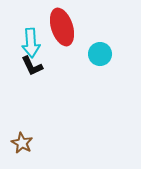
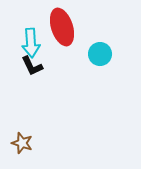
brown star: rotated 10 degrees counterclockwise
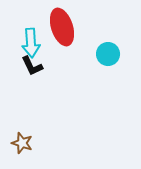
cyan circle: moved 8 px right
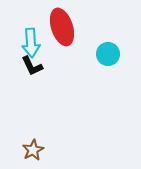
brown star: moved 11 px right, 7 px down; rotated 25 degrees clockwise
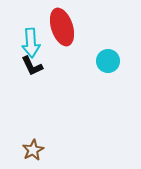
cyan circle: moved 7 px down
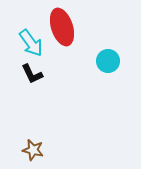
cyan arrow: rotated 32 degrees counterclockwise
black L-shape: moved 8 px down
brown star: rotated 30 degrees counterclockwise
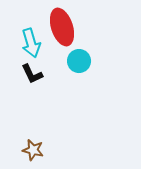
cyan arrow: rotated 20 degrees clockwise
cyan circle: moved 29 px left
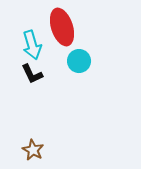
cyan arrow: moved 1 px right, 2 px down
brown star: rotated 15 degrees clockwise
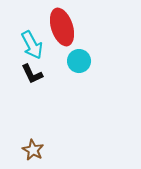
cyan arrow: rotated 12 degrees counterclockwise
